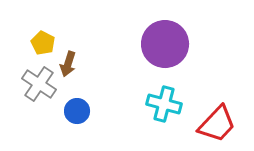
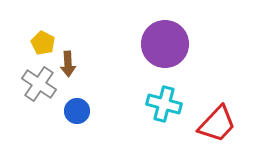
brown arrow: rotated 20 degrees counterclockwise
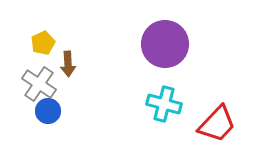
yellow pentagon: rotated 20 degrees clockwise
blue circle: moved 29 px left
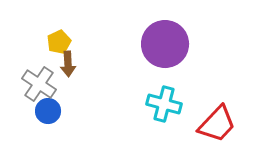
yellow pentagon: moved 16 px right, 1 px up
